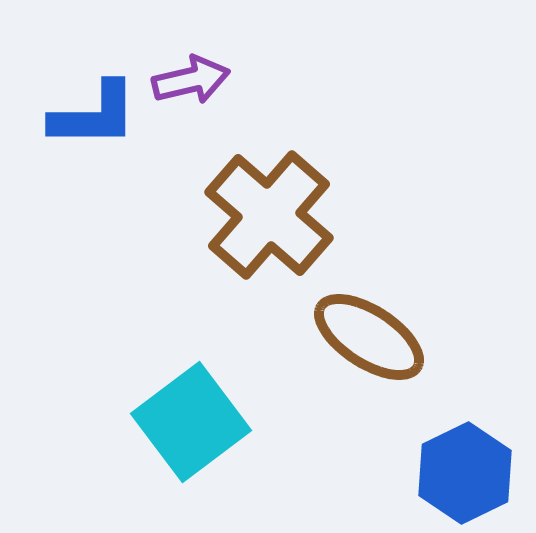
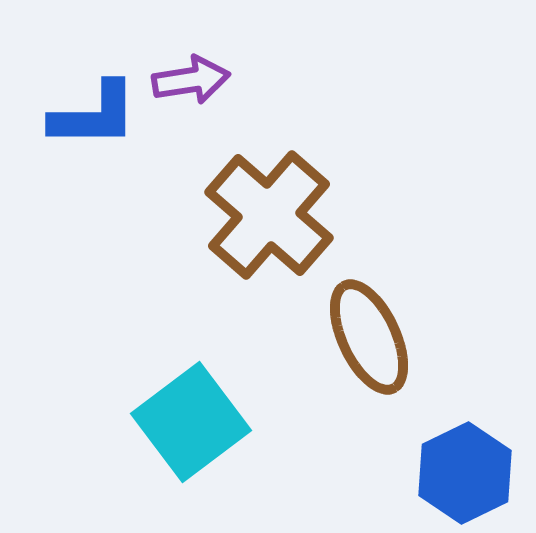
purple arrow: rotated 4 degrees clockwise
brown ellipse: rotated 32 degrees clockwise
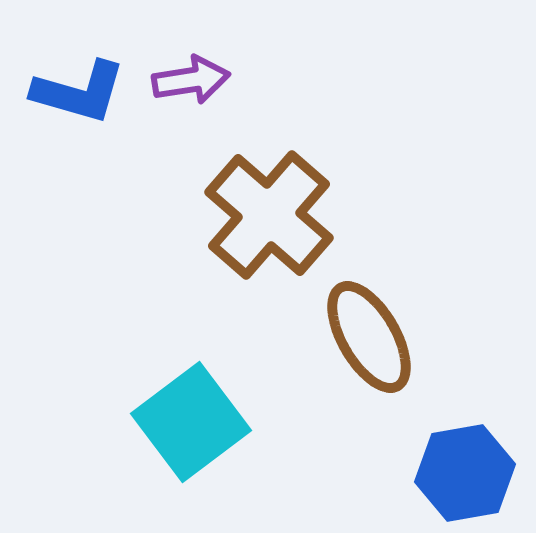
blue L-shape: moved 15 px left, 23 px up; rotated 16 degrees clockwise
brown ellipse: rotated 5 degrees counterclockwise
blue hexagon: rotated 16 degrees clockwise
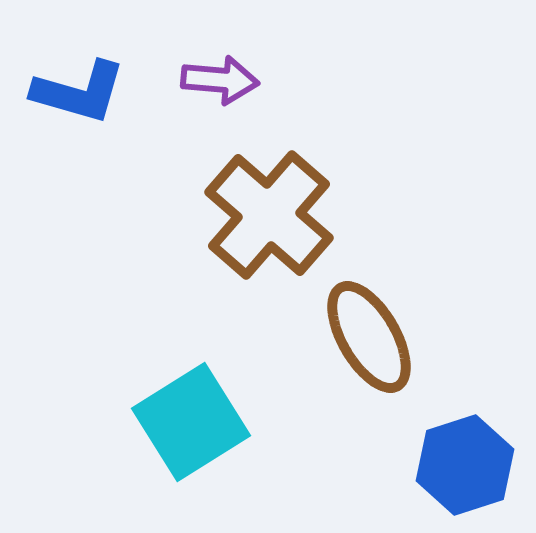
purple arrow: moved 29 px right; rotated 14 degrees clockwise
cyan square: rotated 5 degrees clockwise
blue hexagon: moved 8 px up; rotated 8 degrees counterclockwise
